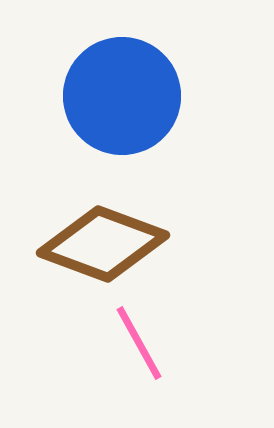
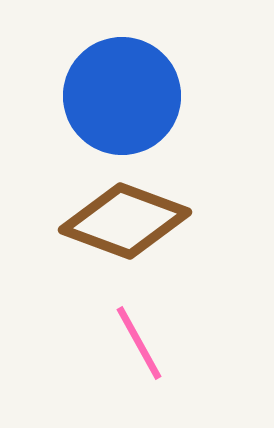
brown diamond: moved 22 px right, 23 px up
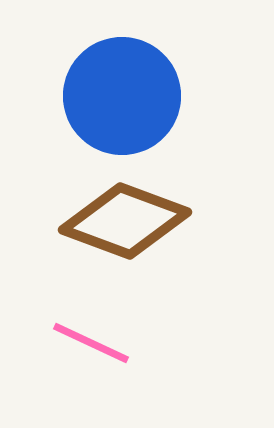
pink line: moved 48 px left; rotated 36 degrees counterclockwise
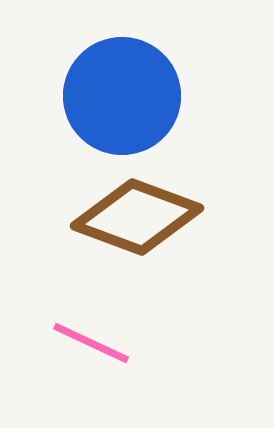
brown diamond: moved 12 px right, 4 px up
